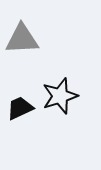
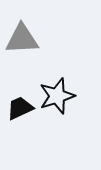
black star: moved 3 px left
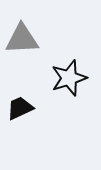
black star: moved 12 px right, 18 px up
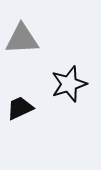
black star: moved 6 px down
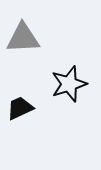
gray triangle: moved 1 px right, 1 px up
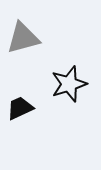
gray triangle: rotated 12 degrees counterclockwise
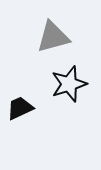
gray triangle: moved 30 px right, 1 px up
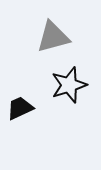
black star: moved 1 px down
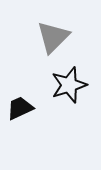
gray triangle: rotated 30 degrees counterclockwise
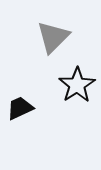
black star: moved 8 px right; rotated 15 degrees counterclockwise
